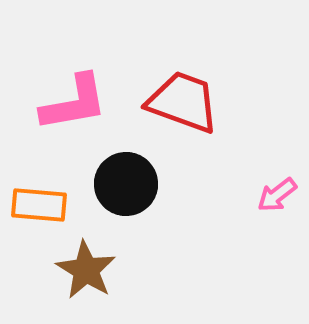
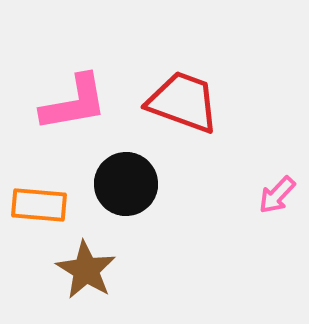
pink arrow: rotated 9 degrees counterclockwise
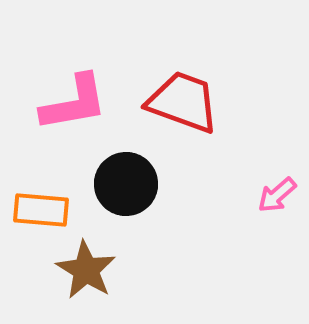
pink arrow: rotated 6 degrees clockwise
orange rectangle: moved 2 px right, 5 px down
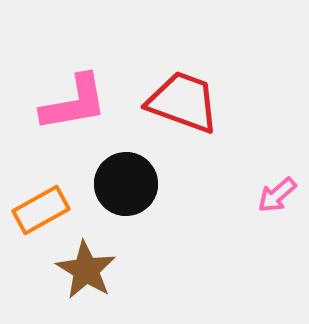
orange rectangle: rotated 34 degrees counterclockwise
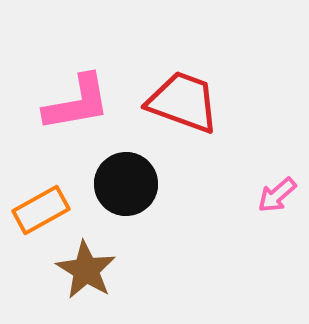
pink L-shape: moved 3 px right
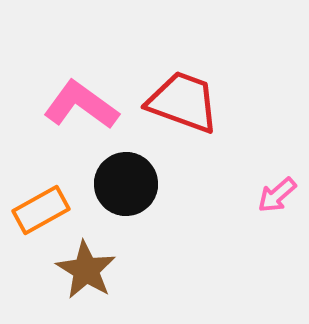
pink L-shape: moved 4 px right, 2 px down; rotated 134 degrees counterclockwise
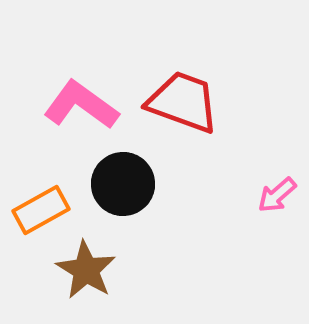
black circle: moved 3 px left
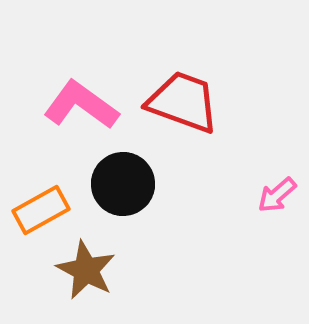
brown star: rotated 4 degrees counterclockwise
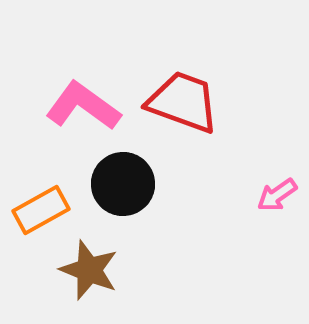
pink L-shape: moved 2 px right, 1 px down
pink arrow: rotated 6 degrees clockwise
brown star: moved 3 px right; rotated 6 degrees counterclockwise
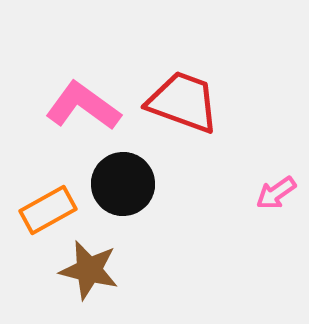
pink arrow: moved 1 px left, 2 px up
orange rectangle: moved 7 px right
brown star: rotated 8 degrees counterclockwise
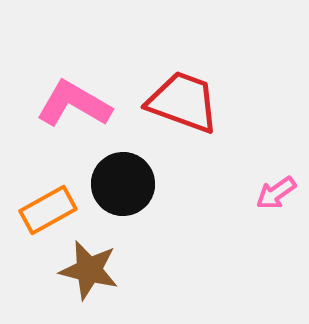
pink L-shape: moved 9 px left, 2 px up; rotated 6 degrees counterclockwise
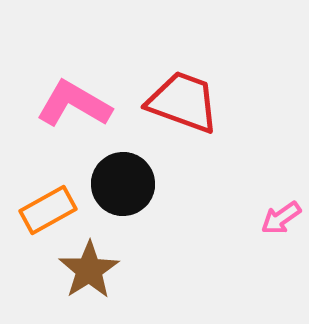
pink arrow: moved 5 px right, 25 px down
brown star: rotated 26 degrees clockwise
